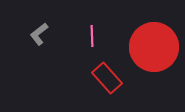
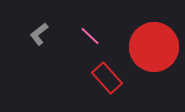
pink line: moved 2 px left; rotated 45 degrees counterclockwise
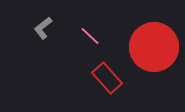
gray L-shape: moved 4 px right, 6 px up
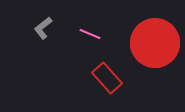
pink line: moved 2 px up; rotated 20 degrees counterclockwise
red circle: moved 1 px right, 4 px up
